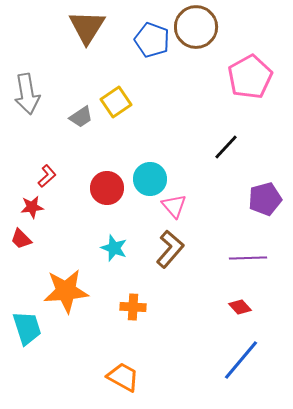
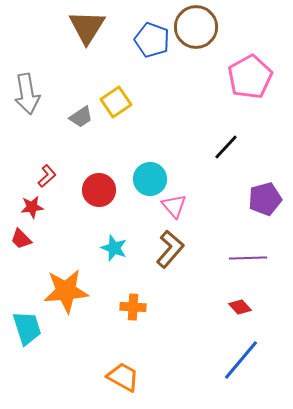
red circle: moved 8 px left, 2 px down
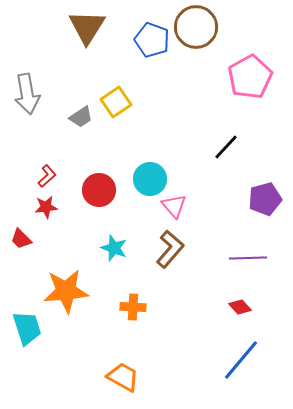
red star: moved 14 px right
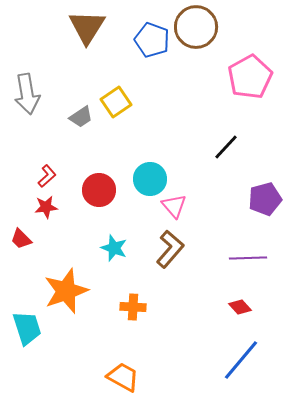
orange star: rotated 15 degrees counterclockwise
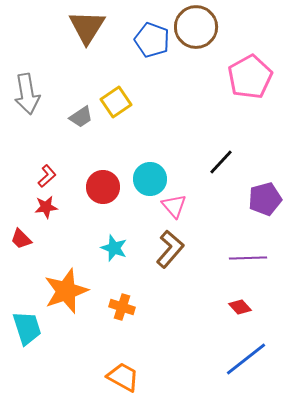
black line: moved 5 px left, 15 px down
red circle: moved 4 px right, 3 px up
orange cross: moved 11 px left; rotated 15 degrees clockwise
blue line: moved 5 px right, 1 px up; rotated 12 degrees clockwise
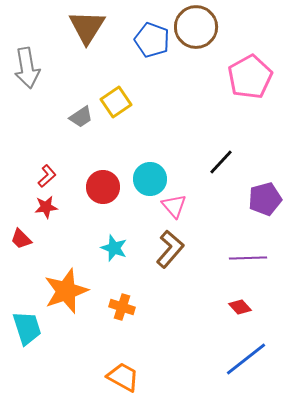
gray arrow: moved 26 px up
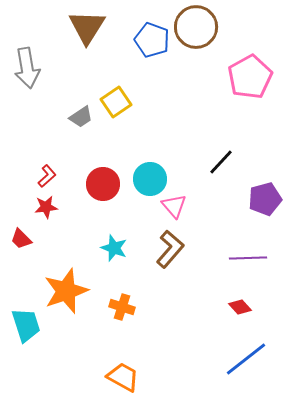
red circle: moved 3 px up
cyan trapezoid: moved 1 px left, 3 px up
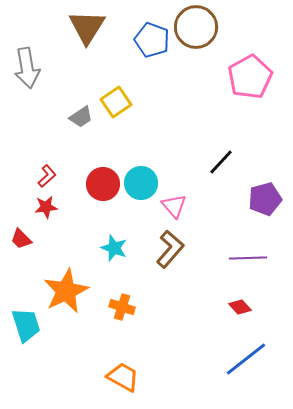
cyan circle: moved 9 px left, 4 px down
orange star: rotated 6 degrees counterclockwise
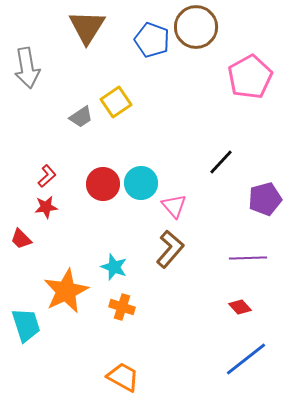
cyan star: moved 19 px down
